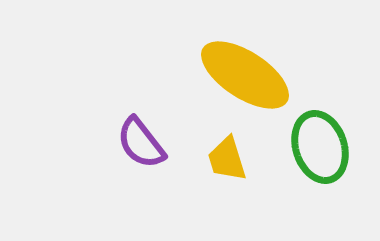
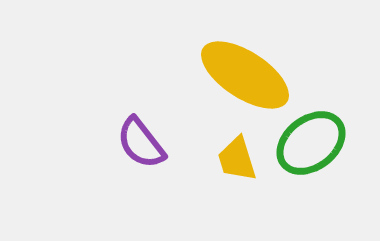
green ellipse: moved 9 px left, 4 px up; rotated 70 degrees clockwise
yellow trapezoid: moved 10 px right
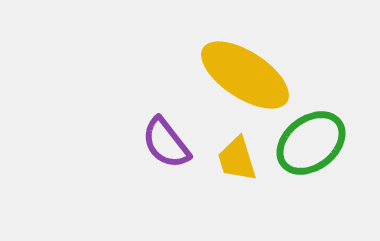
purple semicircle: moved 25 px right
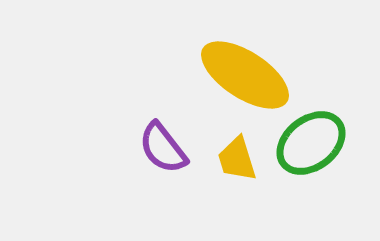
purple semicircle: moved 3 px left, 5 px down
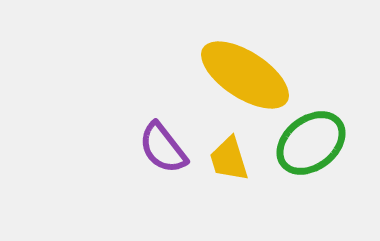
yellow trapezoid: moved 8 px left
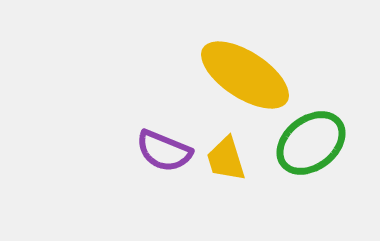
purple semicircle: moved 1 px right, 3 px down; rotated 30 degrees counterclockwise
yellow trapezoid: moved 3 px left
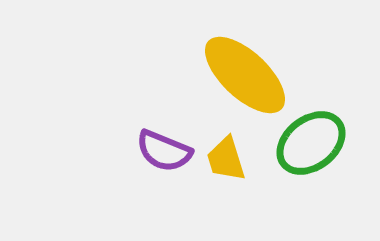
yellow ellipse: rotated 10 degrees clockwise
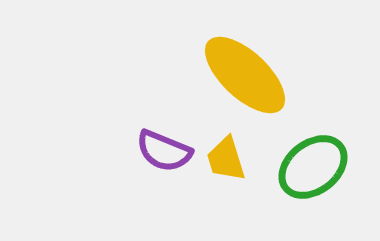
green ellipse: moved 2 px right, 24 px down
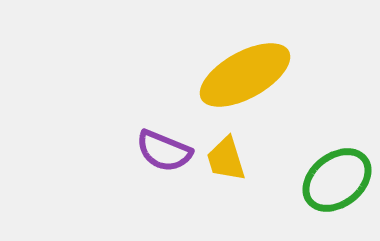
yellow ellipse: rotated 72 degrees counterclockwise
green ellipse: moved 24 px right, 13 px down
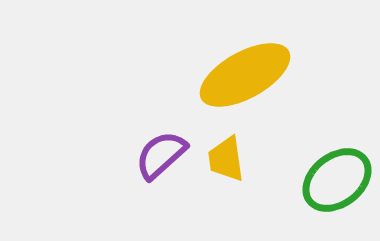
purple semicircle: moved 3 px left, 4 px down; rotated 116 degrees clockwise
yellow trapezoid: rotated 9 degrees clockwise
